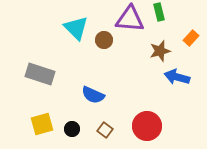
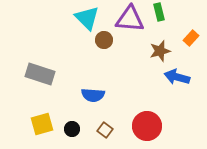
cyan triangle: moved 11 px right, 10 px up
blue semicircle: rotated 20 degrees counterclockwise
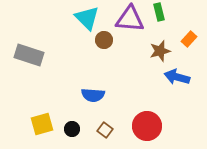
orange rectangle: moved 2 px left, 1 px down
gray rectangle: moved 11 px left, 19 px up
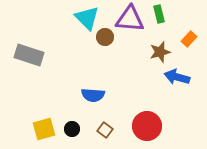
green rectangle: moved 2 px down
brown circle: moved 1 px right, 3 px up
brown star: moved 1 px down
yellow square: moved 2 px right, 5 px down
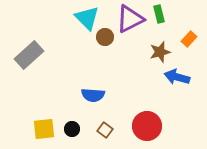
purple triangle: rotated 32 degrees counterclockwise
gray rectangle: rotated 60 degrees counterclockwise
yellow square: rotated 10 degrees clockwise
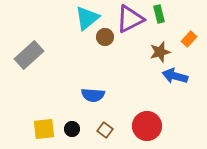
cyan triangle: rotated 36 degrees clockwise
blue arrow: moved 2 px left, 1 px up
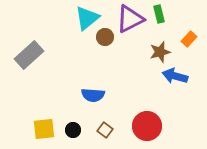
black circle: moved 1 px right, 1 px down
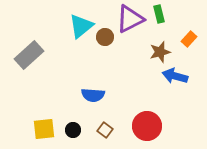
cyan triangle: moved 6 px left, 8 px down
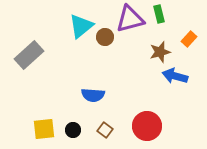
purple triangle: rotated 12 degrees clockwise
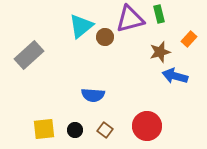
black circle: moved 2 px right
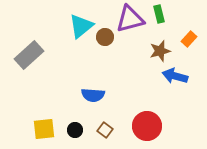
brown star: moved 1 px up
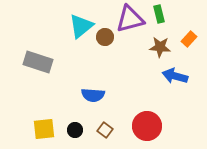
brown star: moved 4 px up; rotated 20 degrees clockwise
gray rectangle: moved 9 px right, 7 px down; rotated 60 degrees clockwise
